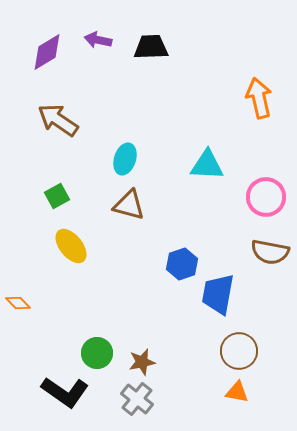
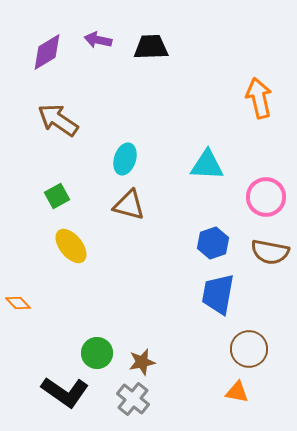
blue hexagon: moved 31 px right, 21 px up
brown circle: moved 10 px right, 2 px up
gray cross: moved 4 px left
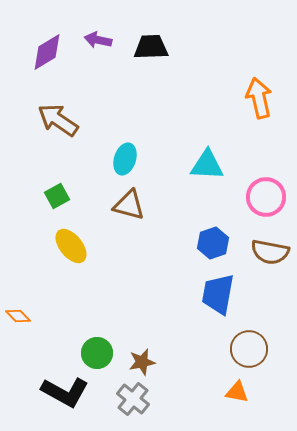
orange diamond: moved 13 px down
black L-shape: rotated 6 degrees counterclockwise
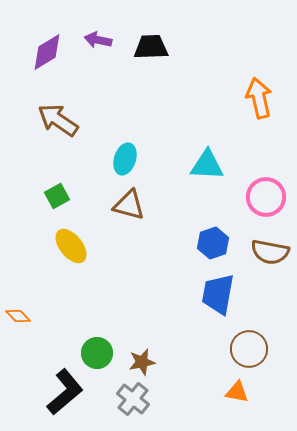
black L-shape: rotated 69 degrees counterclockwise
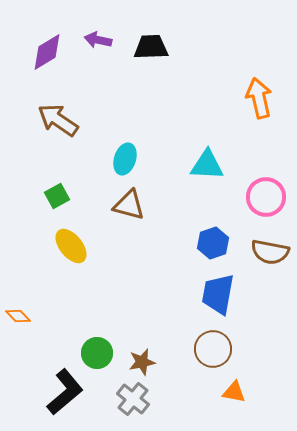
brown circle: moved 36 px left
orange triangle: moved 3 px left
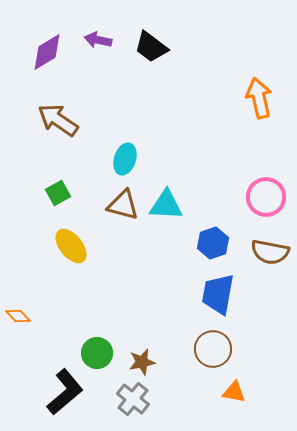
black trapezoid: rotated 141 degrees counterclockwise
cyan triangle: moved 41 px left, 40 px down
green square: moved 1 px right, 3 px up
brown triangle: moved 6 px left
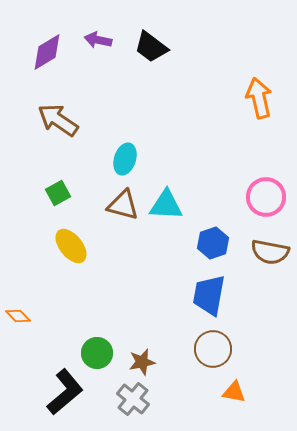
blue trapezoid: moved 9 px left, 1 px down
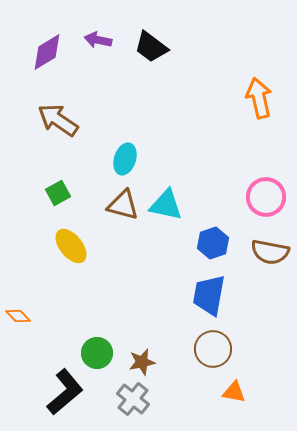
cyan triangle: rotated 9 degrees clockwise
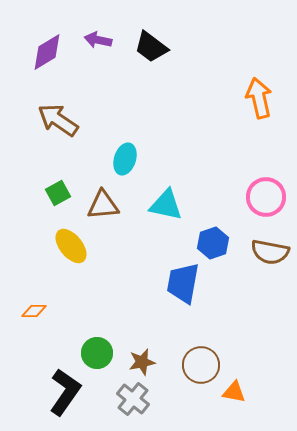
brown triangle: moved 20 px left; rotated 20 degrees counterclockwise
blue trapezoid: moved 26 px left, 12 px up
orange diamond: moved 16 px right, 5 px up; rotated 45 degrees counterclockwise
brown circle: moved 12 px left, 16 px down
black L-shape: rotated 15 degrees counterclockwise
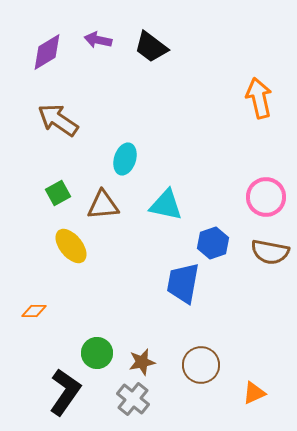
orange triangle: moved 20 px right, 1 px down; rotated 35 degrees counterclockwise
